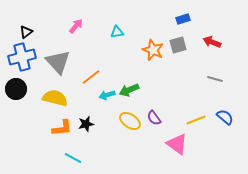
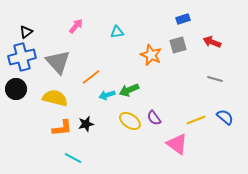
orange star: moved 2 px left, 5 px down
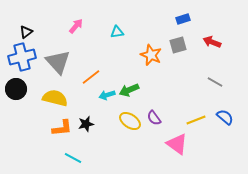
gray line: moved 3 px down; rotated 14 degrees clockwise
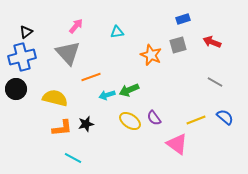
gray triangle: moved 10 px right, 9 px up
orange line: rotated 18 degrees clockwise
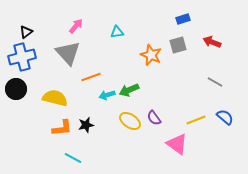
black star: moved 1 px down
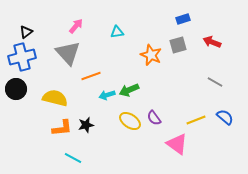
orange line: moved 1 px up
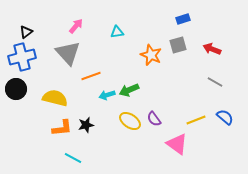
red arrow: moved 7 px down
purple semicircle: moved 1 px down
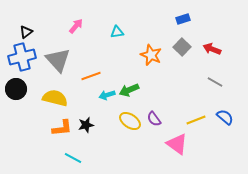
gray square: moved 4 px right, 2 px down; rotated 30 degrees counterclockwise
gray triangle: moved 10 px left, 7 px down
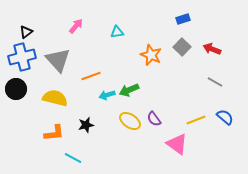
orange L-shape: moved 8 px left, 5 px down
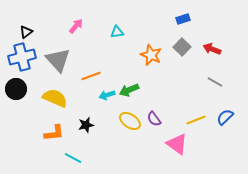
yellow semicircle: rotated 10 degrees clockwise
blue semicircle: rotated 84 degrees counterclockwise
